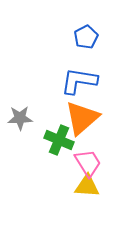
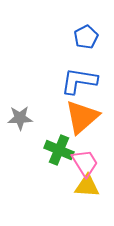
orange triangle: moved 1 px up
green cross: moved 10 px down
pink trapezoid: moved 3 px left
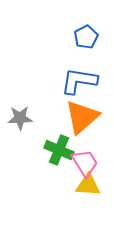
yellow triangle: moved 1 px right, 1 px up
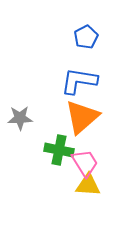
green cross: rotated 12 degrees counterclockwise
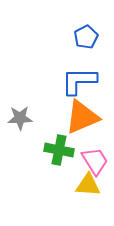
blue L-shape: rotated 9 degrees counterclockwise
orange triangle: rotated 18 degrees clockwise
pink trapezoid: moved 10 px right, 2 px up
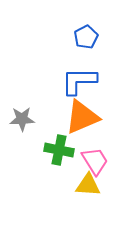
gray star: moved 2 px right, 1 px down
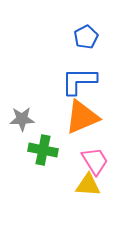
green cross: moved 16 px left
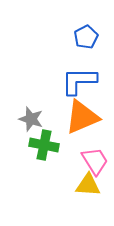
gray star: moved 9 px right; rotated 20 degrees clockwise
green cross: moved 1 px right, 5 px up
